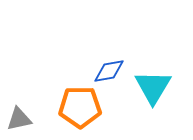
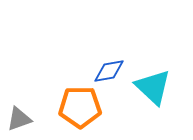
cyan triangle: rotated 18 degrees counterclockwise
gray triangle: rotated 8 degrees counterclockwise
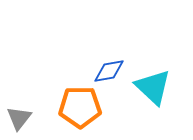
gray triangle: moved 1 px up; rotated 32 degrees counterclockwise
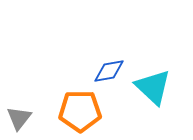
orange pentagon: moved 4 px down
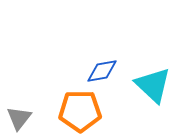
blue diamond: moved 7 px left
cyan triangle: moved 2 px up
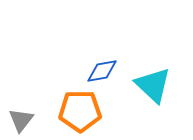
gray triangle: moved 2 px right, 2 px down
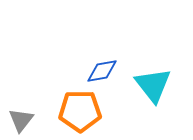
cyan triangle: rotated 9 degrees clockwise
